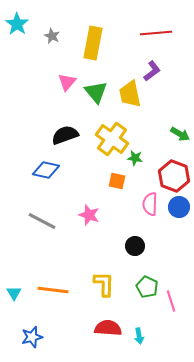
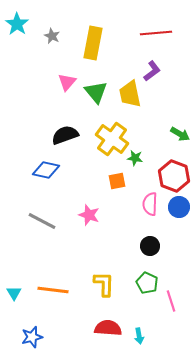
orange square: rotated 24 degrees counterclockwise
black circle: moved 15 px right
green pentagon: moved 4 px up
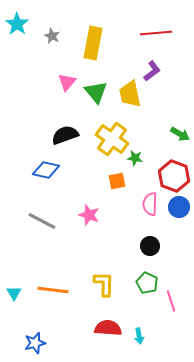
blue star: moved 3 px right, 6 px down
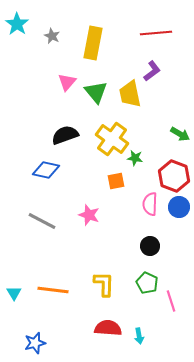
orange square: moved 1 px left
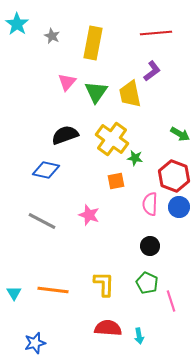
green triangle: rotated 15 degrees clockwise
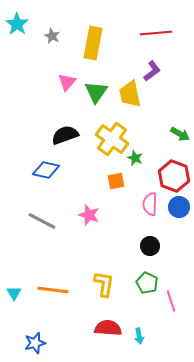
green star: rotated 14 degrees clockwise
yellow L-shape: rotated 8 degrees clockwise
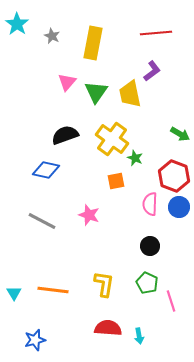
blue star: moved 3 px up
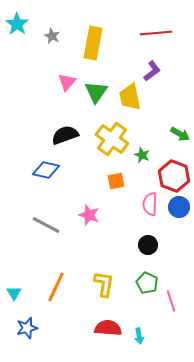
yellow trapezoid: moved 3 px down
green star: moved 7 px right, 3 px up
gray line: moved 4 px right, 4 px down
black circle: moved 2 px left, 1 px up
orange line: moved 3 px right, 3 px up; rotated 72 degrees counterclockwise
blue star: moved 8 px left, 12 px up
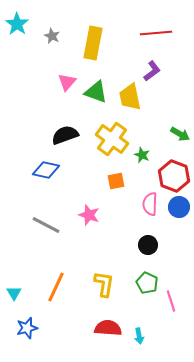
green triangle: rotated 45 degrees counterclockwise
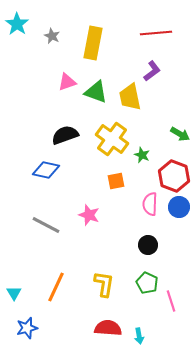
pink triangle: rotated 30 degrees clockwise
